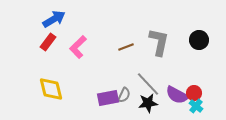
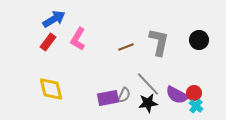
pink L-shape: moved 8 px up; rotated 15 degrees counterclockwise
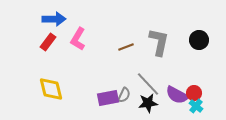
blue arrow: rotated 30 degrees clockwise
